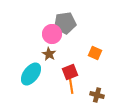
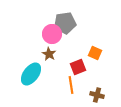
red square: moved 8 px right, 5 px up
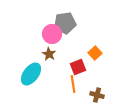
orange square: rotated 24 degrees clockwise
orange line: moved 2 px right, 1 px up
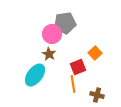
cyan ellipse: moved 4 px right, 1 px down
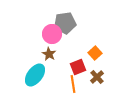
brown cross: moved 18 px up; rotated 32 degrees clockwise
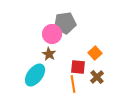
red square: rotated 28 degrees clockwise
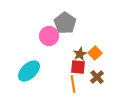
gray pentagon: rotated 30 degrees counterclockwise
pink circle: moved 3 px left, 2 px down
brown star: moved 31 px right; rotated 16 degrees clockwise
cyan ellipse: moved 6 px left, 4 px up; rotated 10 degrees clockwise
